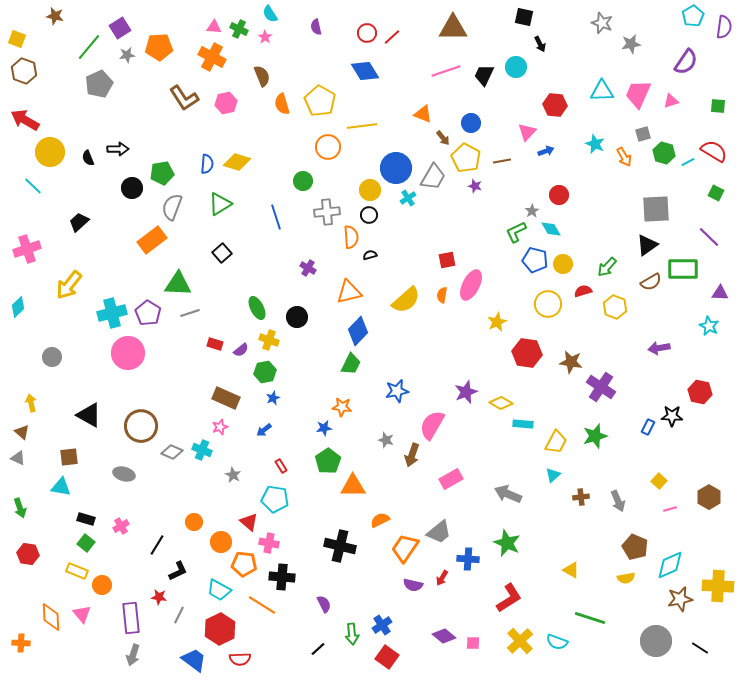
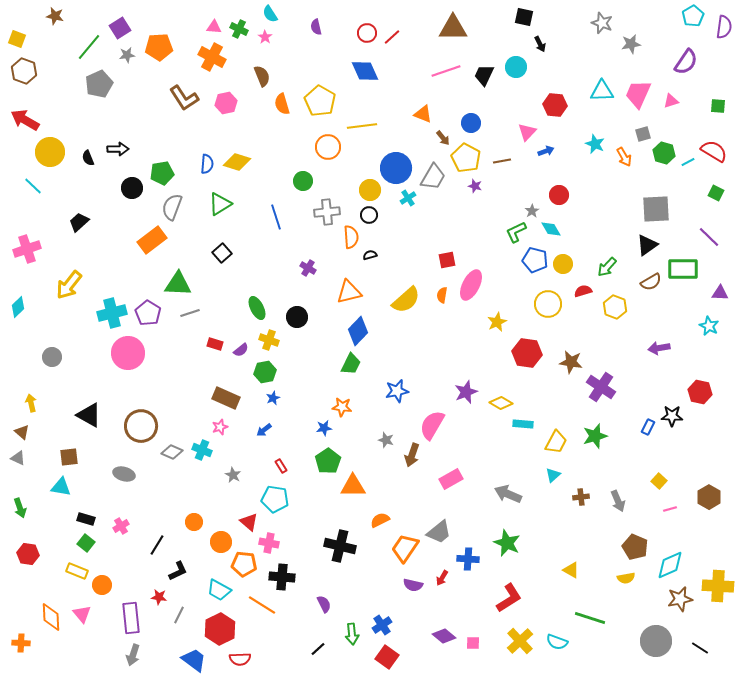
blue diamond at (365, 71): rotated 8 degrees clockwise
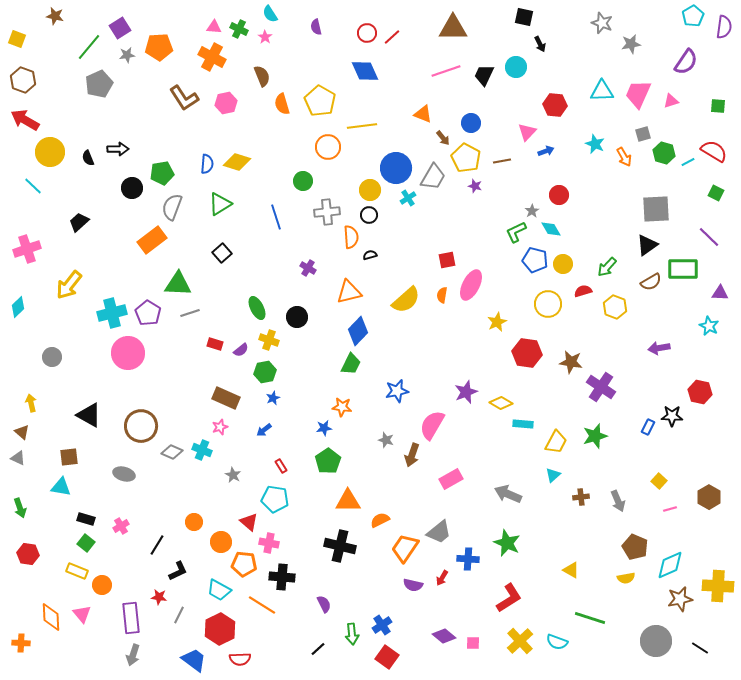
brown hexagon at (24, 71): moved 1 px left, 9 px down
orange triangle at (353, 486): moved 5 px left, 15 px down
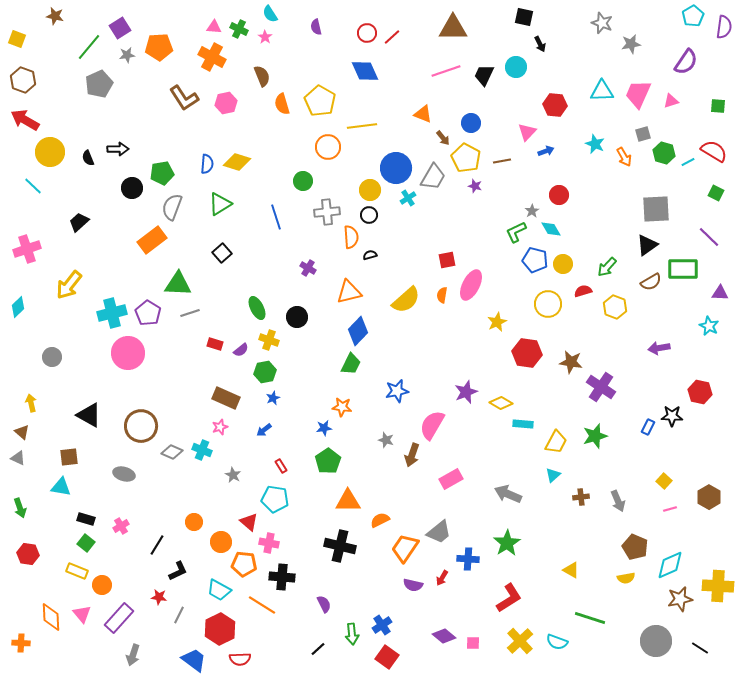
yellow square at (659, 481): moved 5 px right
green star at (507, 543): rotated 16 degrees clockwise
purple rectangle at (131, 618): moved 12 px left; rotated 48 degrees clockwise
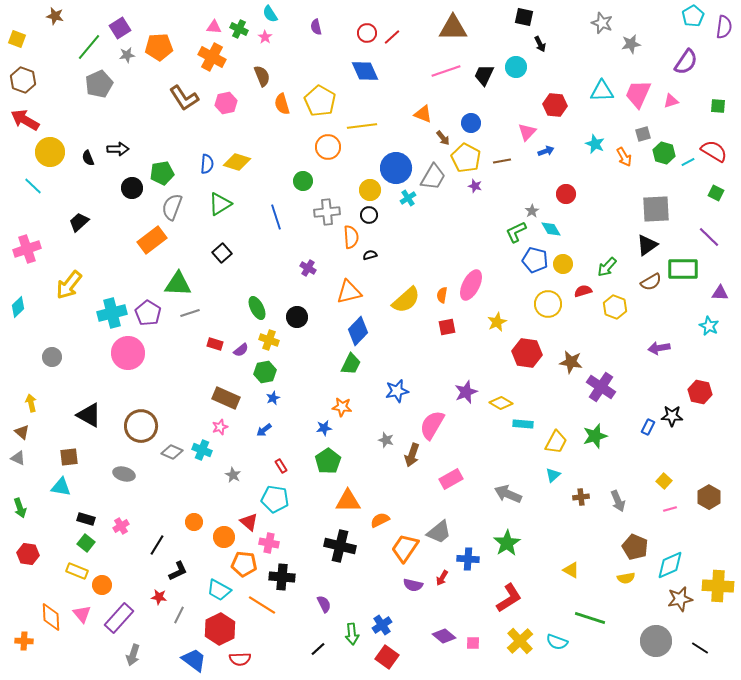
red circle at (559, 195): moved 7 px right, 1 px up
red square at (447, 260): moved 67 px down
orange circle at (221, 542): moved 3 px right, 5 px up
orange cross at (21, 643): moved 3 px right, 2 px up
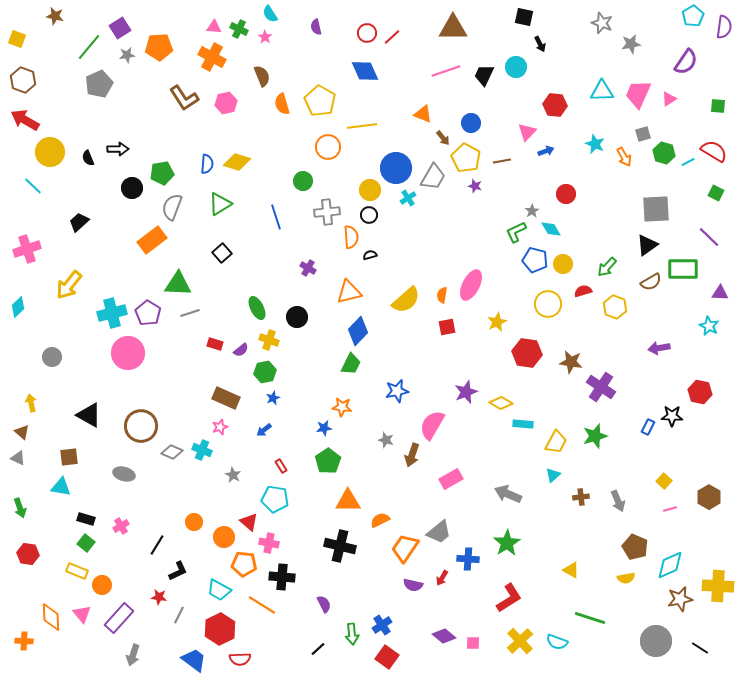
pink triangle at (671, 101): moved 2 px left, 2 px up; rotated 14 degrees counterclockwise
